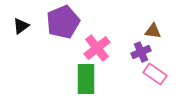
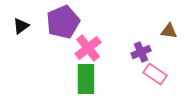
brown triangle: moved 16 px right
pink cross: moved 9 px left
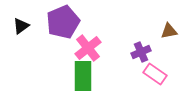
brown triangle: rotated 18 degrees counterclockwise
green rectangle: moved 3 px left, 3 px up
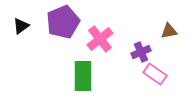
pink cross: moved 12 px right, 9 px up
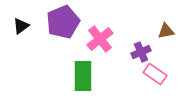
brown triangle: moved 3 px left
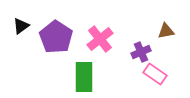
purple pentagon: moved 7 px left, 15 px down; rotated 16 degrees counterclockwise
green rectangle: moved 1 px right, 1 px down
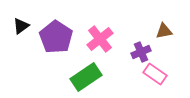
brown triangle: moved 2 px left
green rectangle: moved 2 px right; rotated 56 degrees clockwise
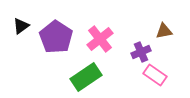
pink rectangle: moved 1 px down
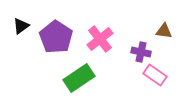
brown triangle: rotated 18 degrees clockwise
purple cross: rotated 36 degrees clockwise
green rectangle: moved 7 px left, 1 px down
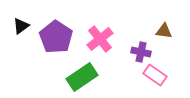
green rectangle: moved 3 px right, 1 px up
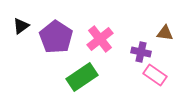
brown triangle: moved 1 px right, 2 px down
